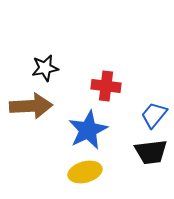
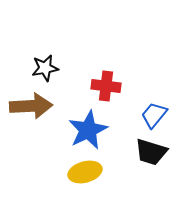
black trapezoid: rotated 24 degrees clockwise
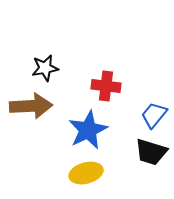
yellow ellipse: moved 1 px right, 1 px down
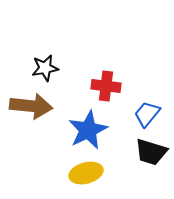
brown arrow: rotated 9 degrees clockwise
blue trapezoid: moved 7 px left, 1 px up
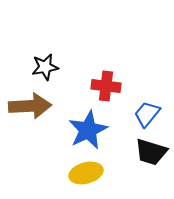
black star: moved 1 px up
brown arrow: moved 1 px left; rotated 9 degrees counterclockwise
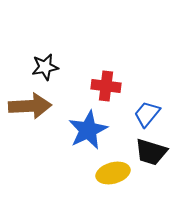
yellow ellipse: moved 27 px right
